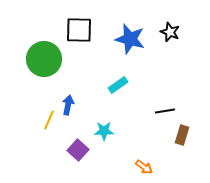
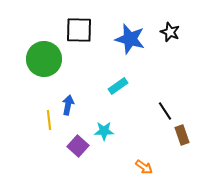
cyan rectangle: moved 1 px down
black line: rotated 66 degrees clockwise
yellow line: rotated 30 degrees counterclockwise
brown rectangle: rotated 36 degrees counterclockwise
purple square: moved 4 px up
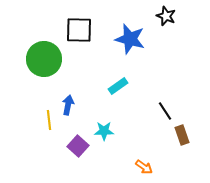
black star: moved 4 px left, 16 px up
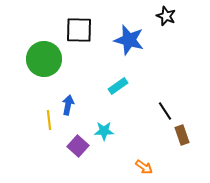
blue star: moved 1 px left, 1 px down
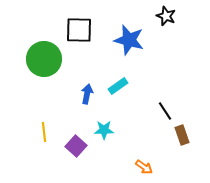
blue arrow: moved 19 px right, 11 px up
yellow line: moved 5 px left, 12 px down
cyan star: moved 1 px up
purple square: moved 2 px left
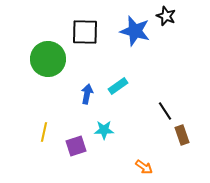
black square: moved 6 px right, 2 px down
blue star: moved 6 px right, 9 px up
green circle: moved 4 px right
yellow line: rotated 18 degrees clockwise
purple square: rotated 30 degrees clockwise
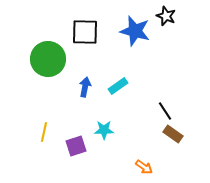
blue arrow: moved 2 px left, 7 px up
brown rectangle: moved 9 px left, 1 px up; rotated 36 degrees counterclockwise
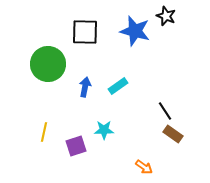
green circle: moved 5 px down
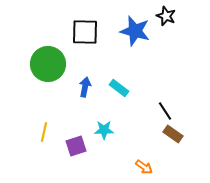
cyan rectangle: moved 1 px right, 2 px down; rotated 72 degrees clockwise
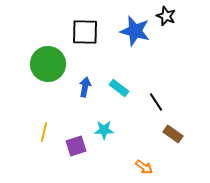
black line: moved 9 px left, 9 px up
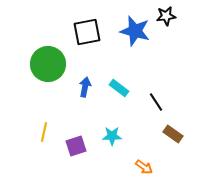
black star: rotated 30 degrees counterclockwise
black square: moved 2 px right; rotated 12 degrees counterclockwise
cyan star: moved 8 px right, 6 px down
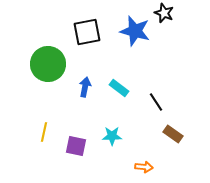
black star: moved 2 px left, 3 px up; rotated 30 degrees clockwise
purple square: rotated 30 degrees clockwise
orange arrow: rotated 30 degrees counterclockwise
